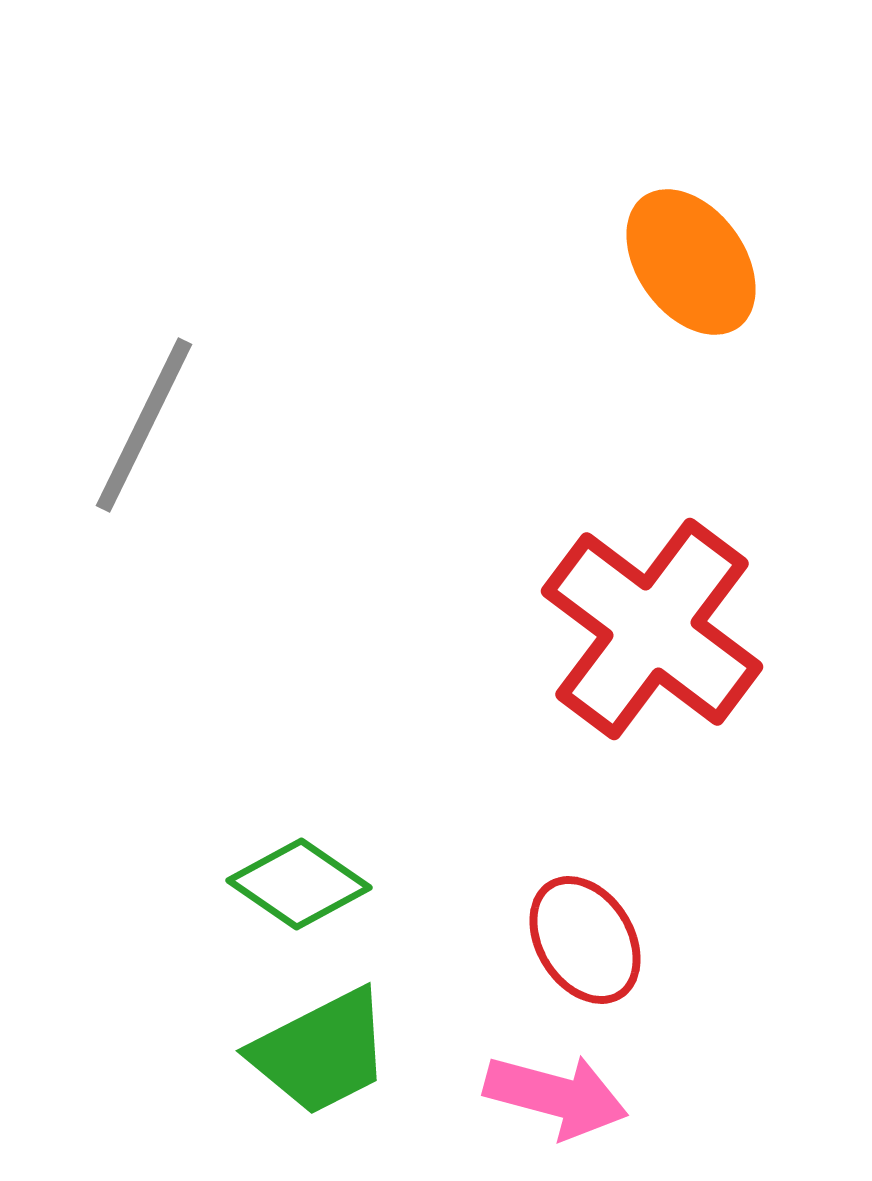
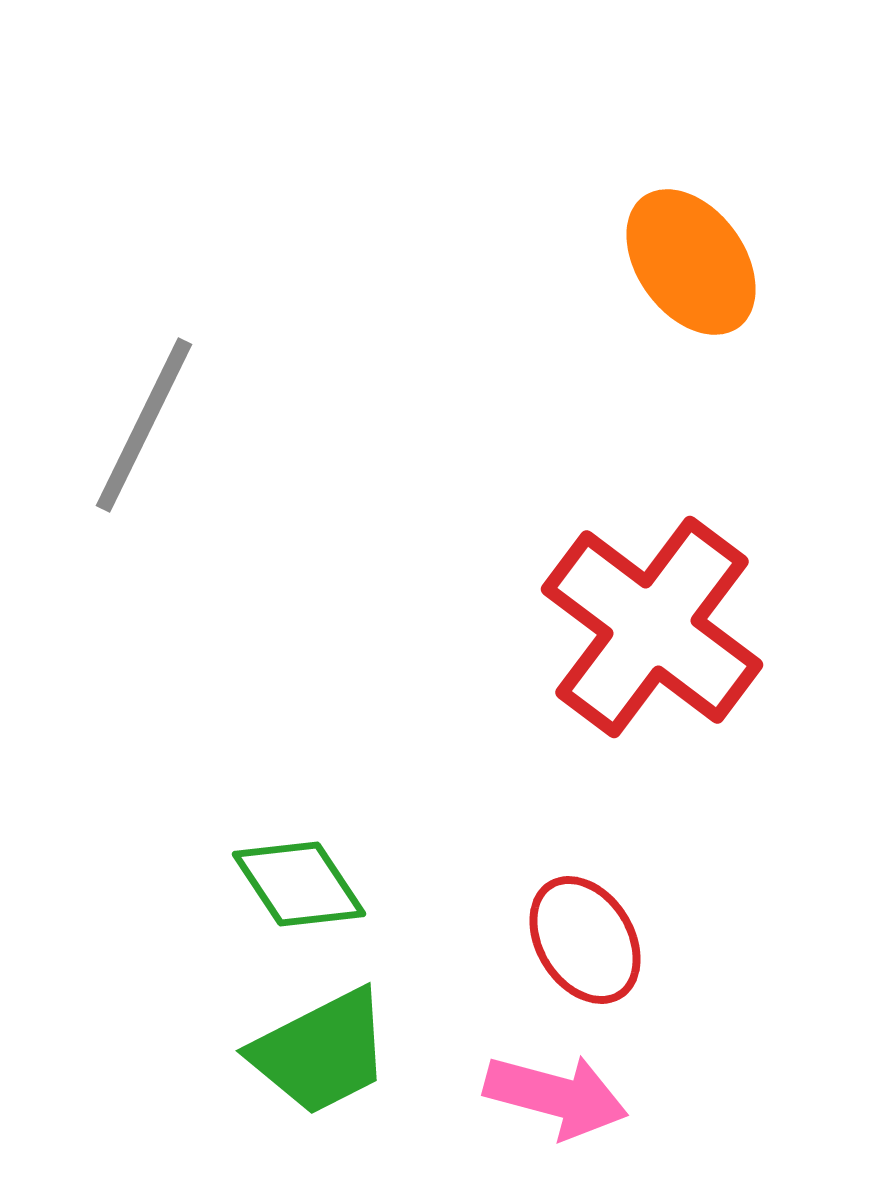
red cross: moved 2 px up
green diamond: rotated 22 degrees clockwise
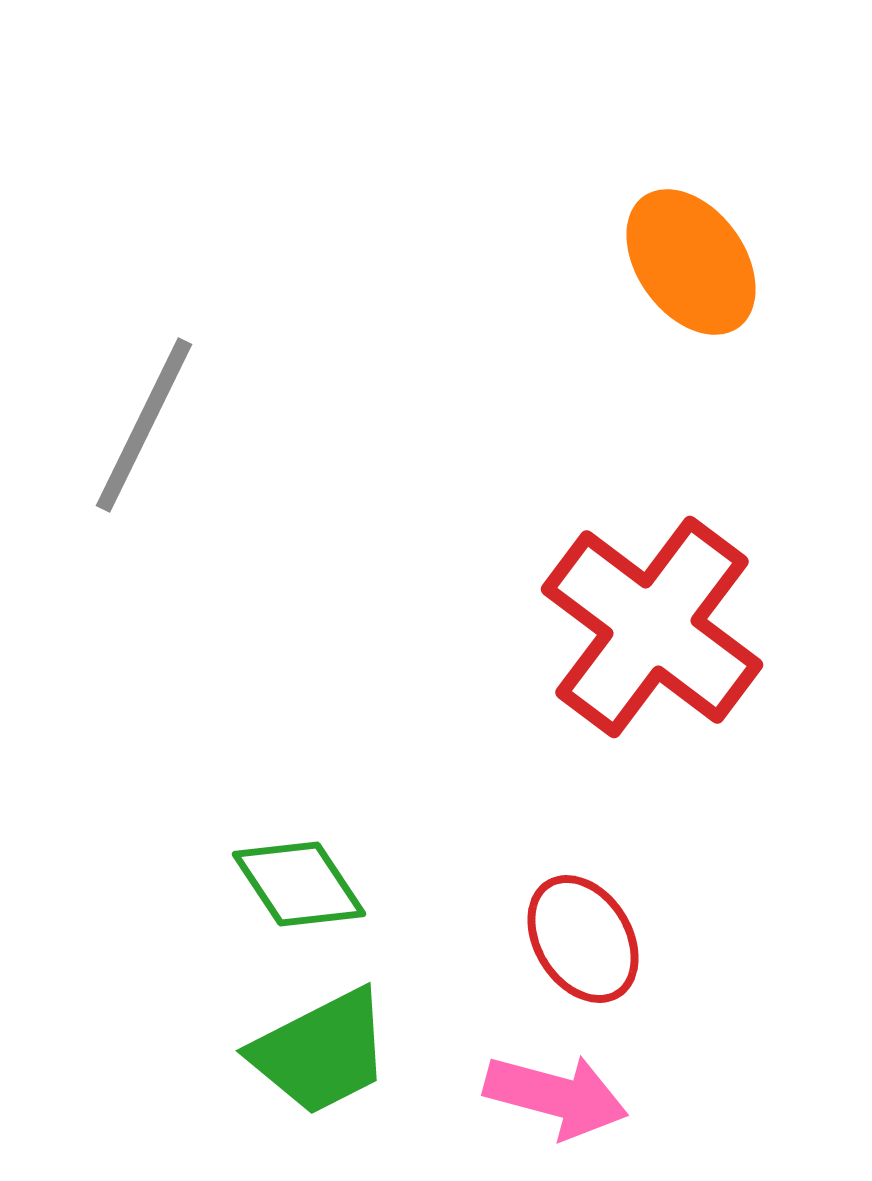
red ellipse: moved 2 px left, 1 px up
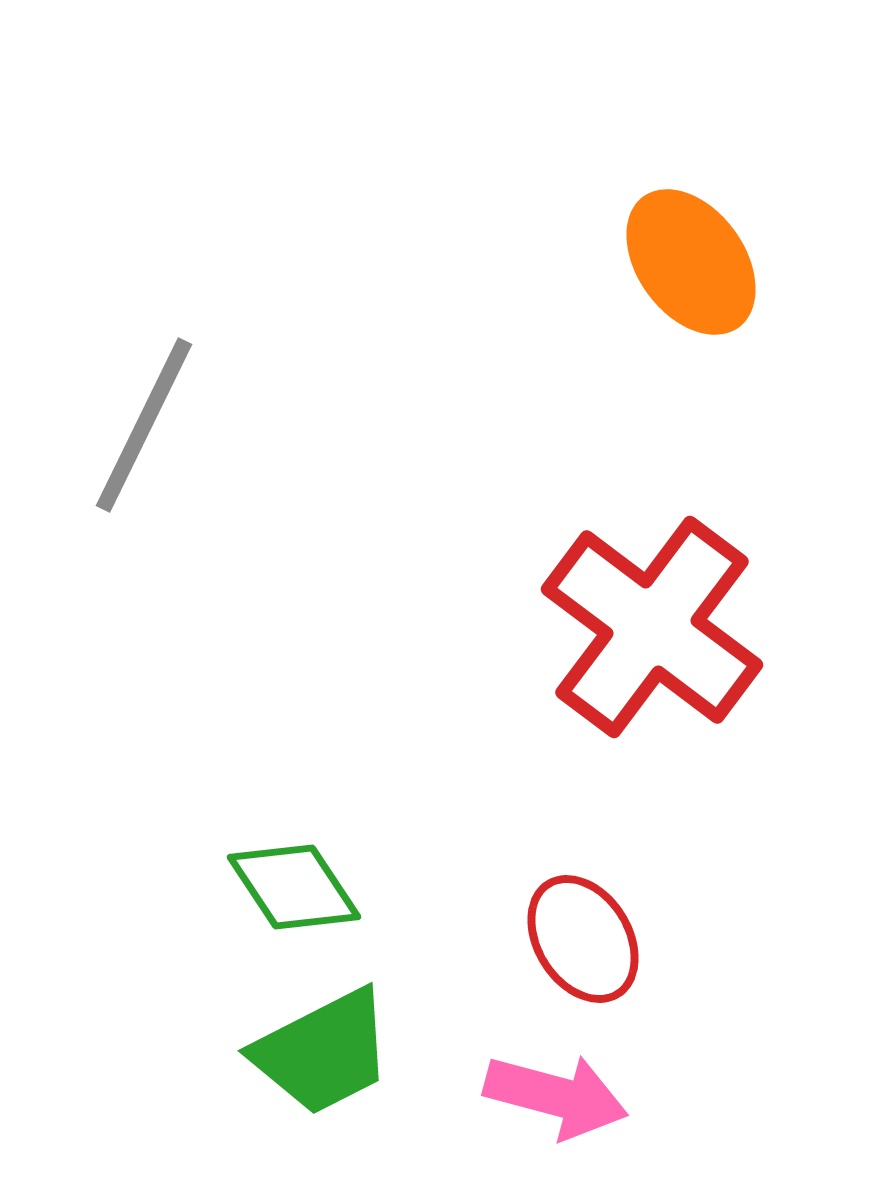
green diamond: moved 5 px left, 3 px down
green trapezoid: moved 2 px right
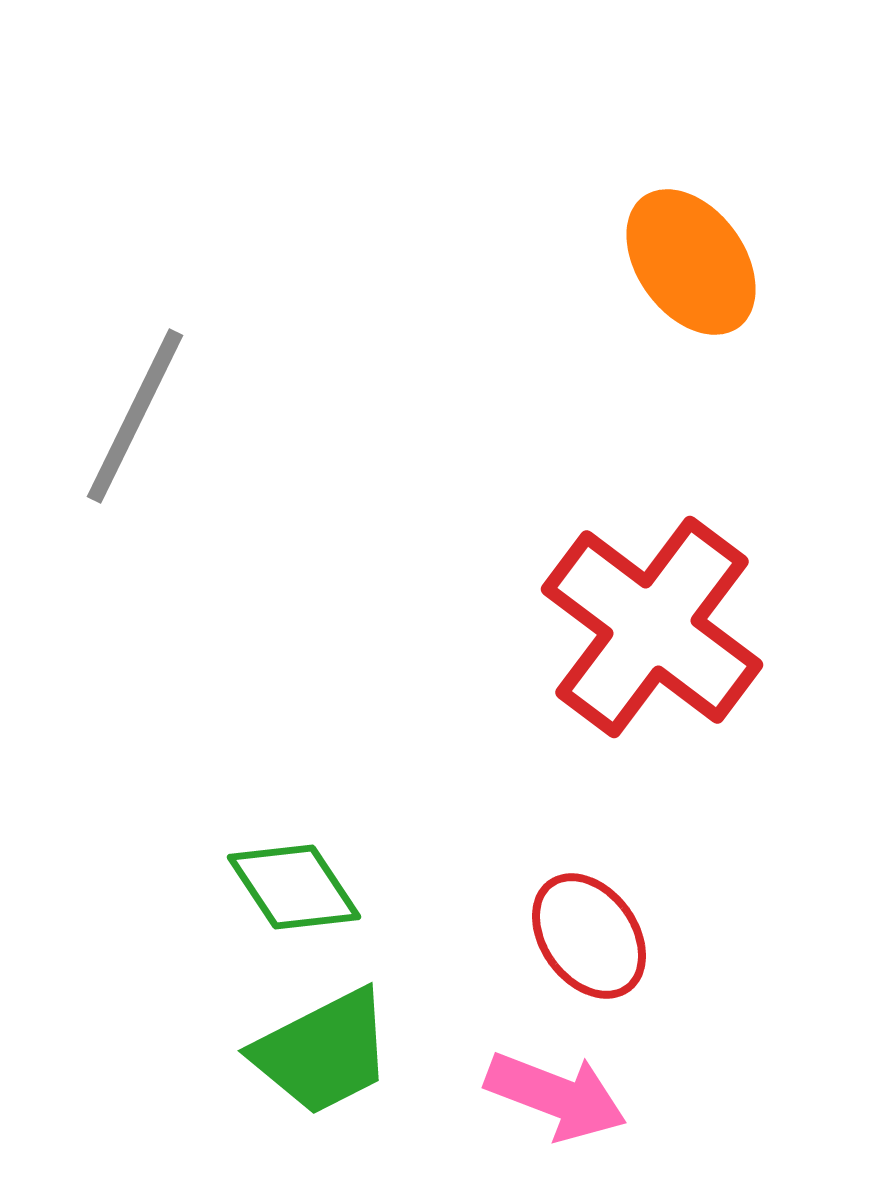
gray line: moved 9 px left, 9 px up
red ellipse: moved 6 px right, 3 px up; rotated 4 degrees counterclockwise
pink arrow: rotated 6 degrees clockwise
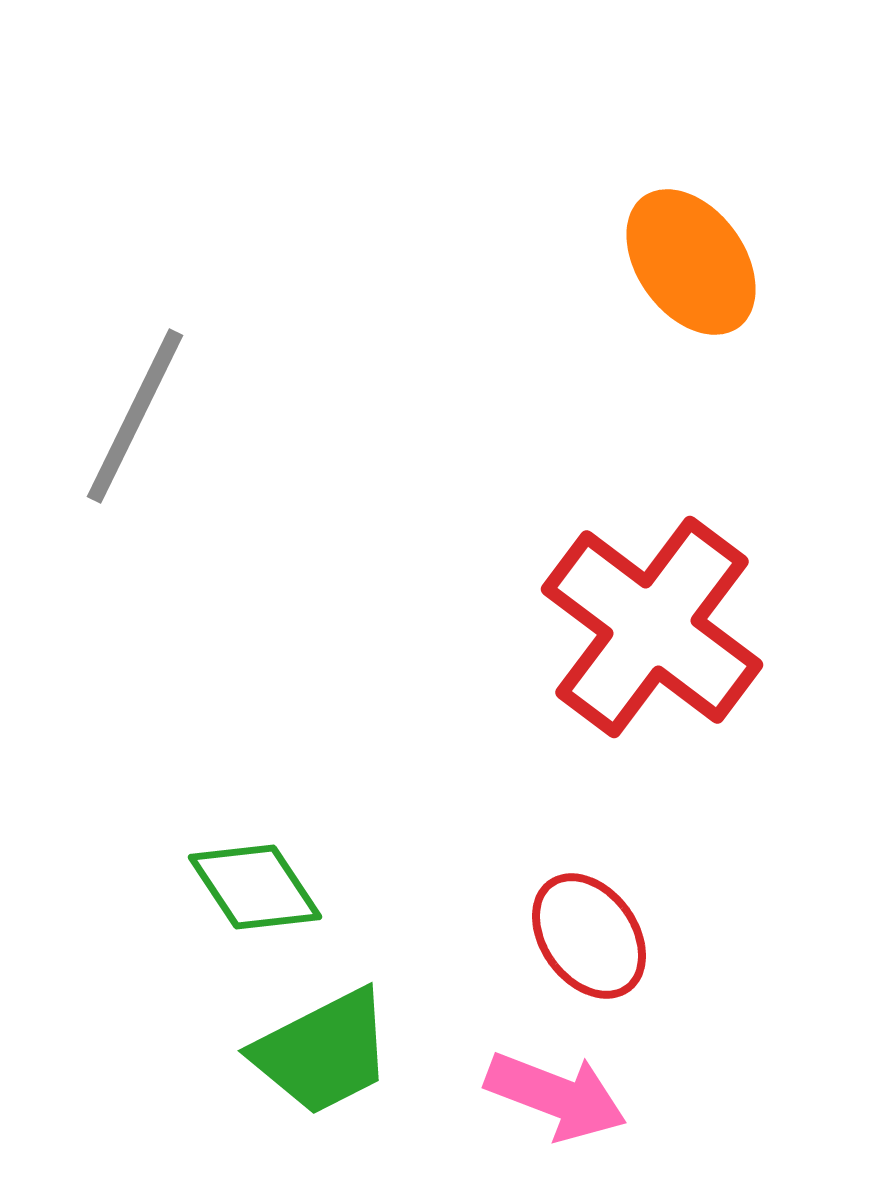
green diamond: moved 39 px left
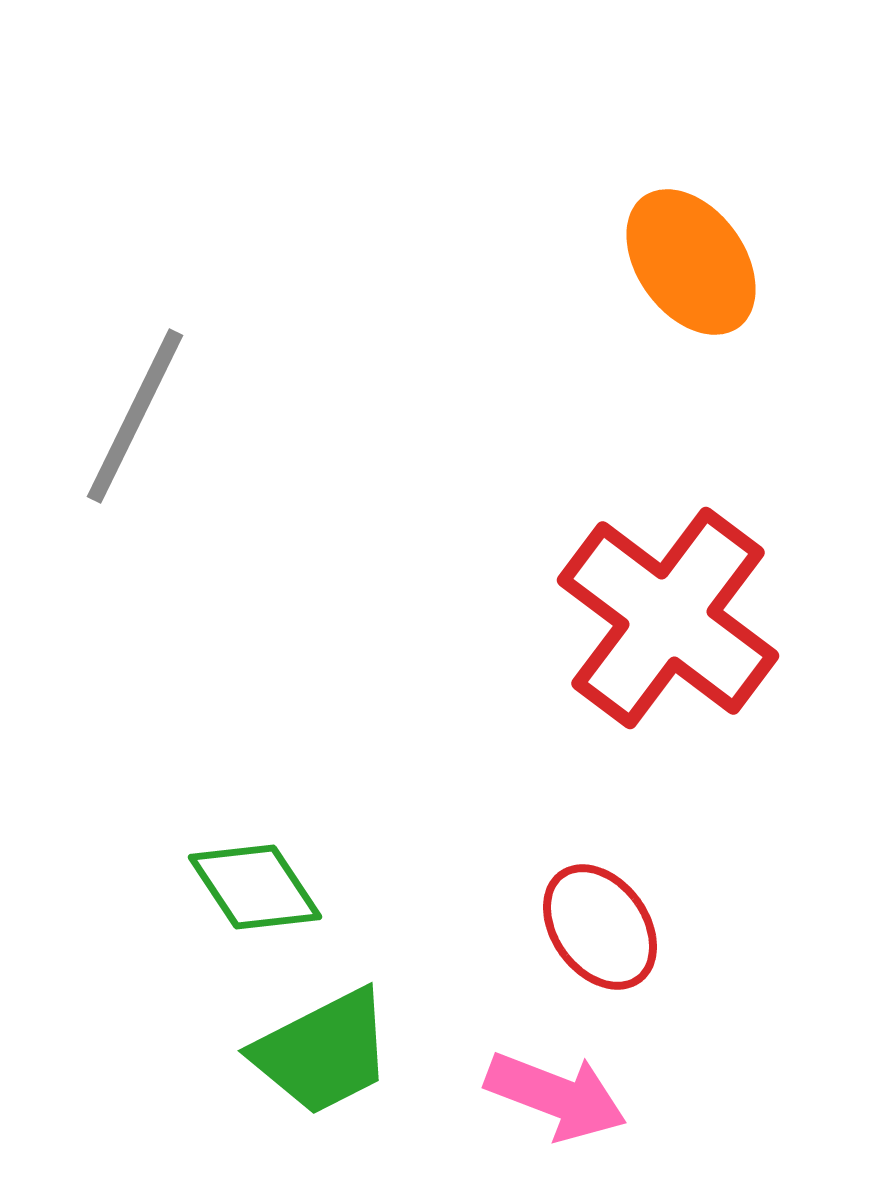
red cross: moved 16 px right, 9 px up
red ellipse: moved 11 px right, 9 px up
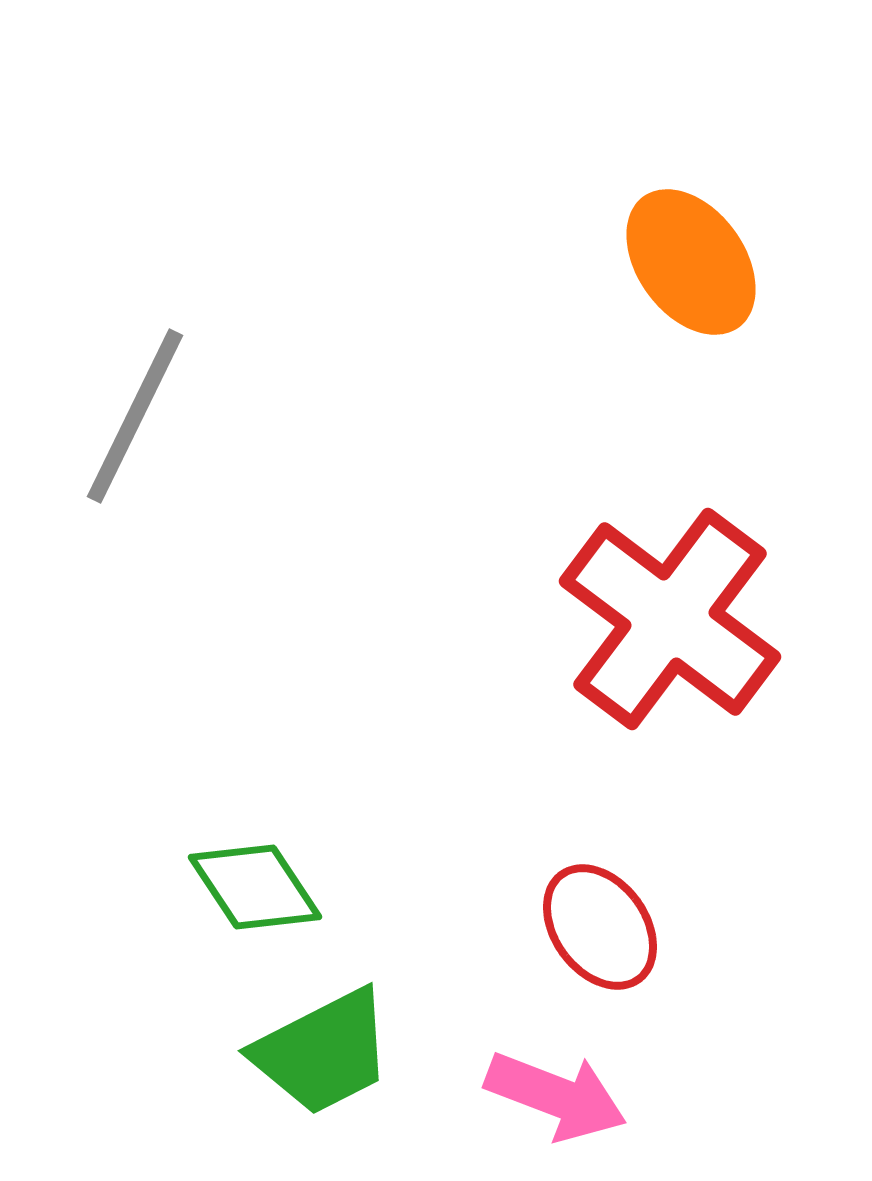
red cross: moved 2 px right, 1 px down
